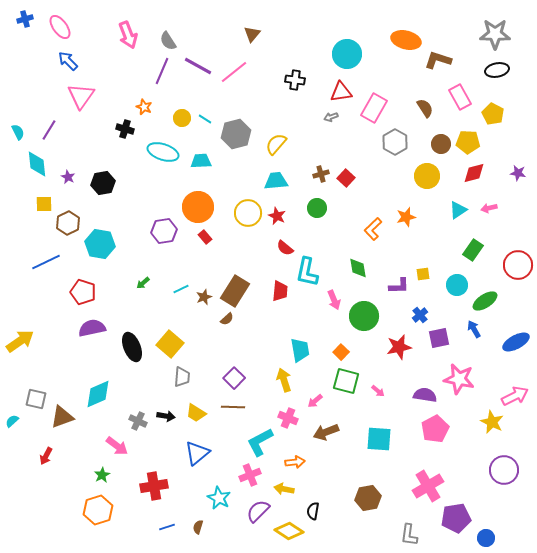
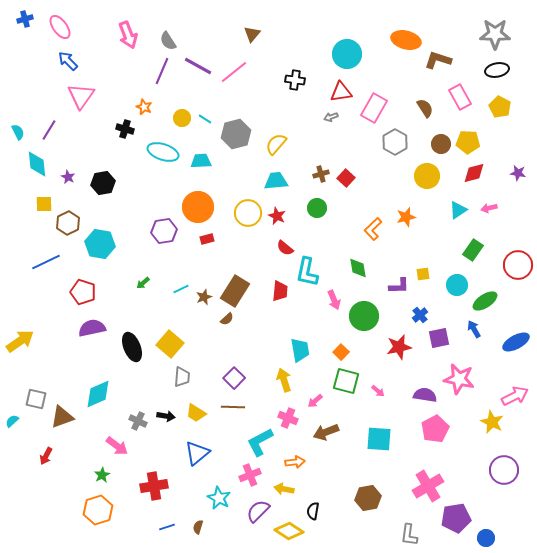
yellow pentagon at (493, 114): moved 7 px right, 7 px up
red rectangle at (205, 237): moved 2 px right, 2 px down; rotated 64 degrees counterclockwise
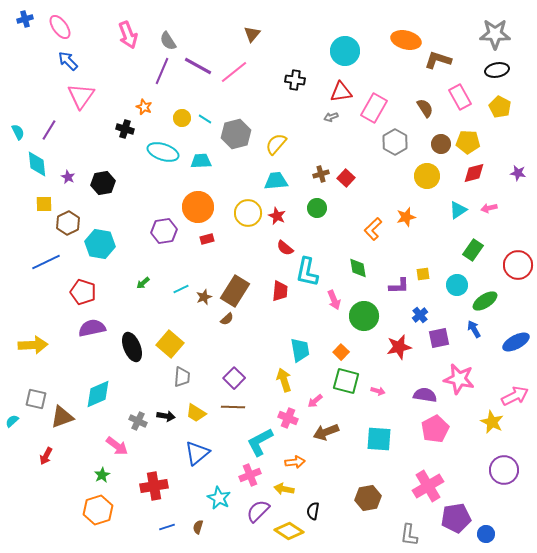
cyan circle at (347, 54): moved 2 px left, 3 px up
yellow arrow at (20, 341): moved 13 px right, 4 px down; rotated 32 degrees clockwise
pink arrow at (378, 391): rotated 24 degrees counterclockwise
blue circle at (486, 538): moved 4 px up
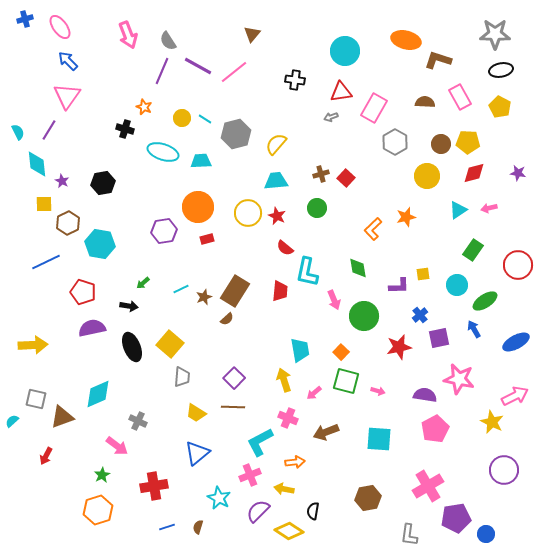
black ellipse at (497, 70): moved 4 px right
pink triangle at (81, 96): moved 14 px left
brown semicircle at (425, 108): moved 6 px up; rotated 54 degrees counterclockwise
purple star at (68, 177): moved 6 px left, 4 px down
pink arrow at (315, 401): moved 1 px left, 8 px up
black arrow at (166, 416): moved 37 px left, 110 px up
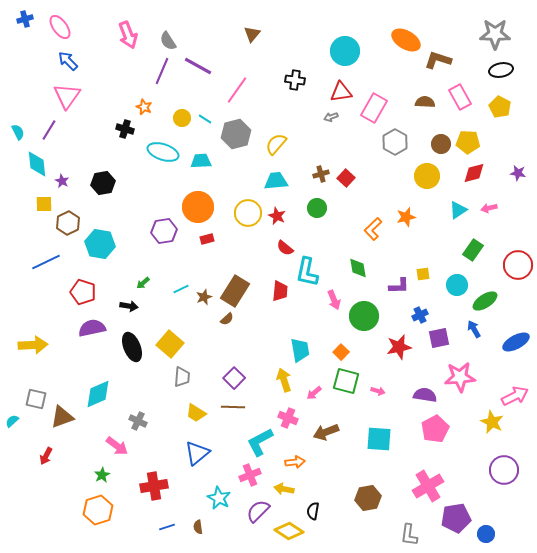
orange ellipse at (406, 40): rotated 16 degrees clockwise
pink line at (234, 72): moved 3 px right, 18 px down; rotated 16 degrees counterclockwise
blue cross at (420, 315): rotated 14 degrees clockwise
pink star at (459, 379): moved 1 px right, 2 px up; rotated 16 degrees counterclockwise
brown semicircle at (198, 527): rotated 24 degrees counterclockwise
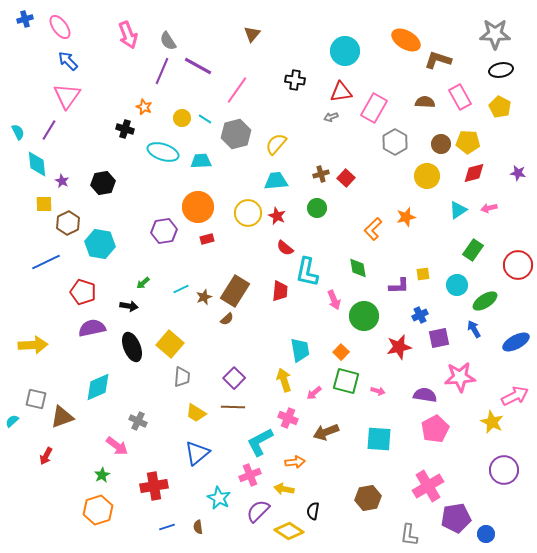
cyan diamond at (98, 394): moved 7 px up
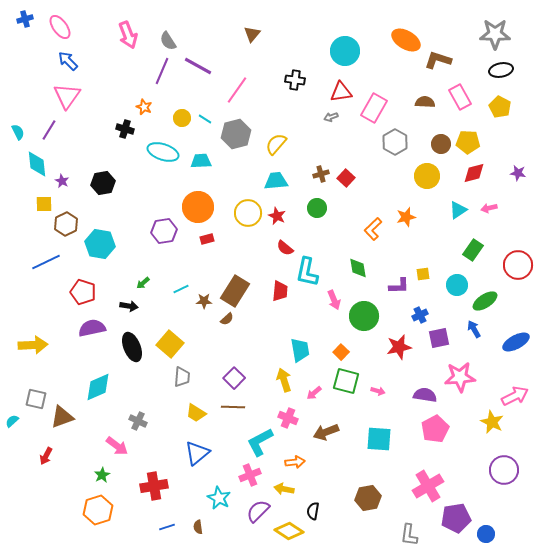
brown hexagon at (68, 223): moved 2 px left, 1 px down
brown star at (204, 297): moved 4 px down; rotated 21 degrees clockwise
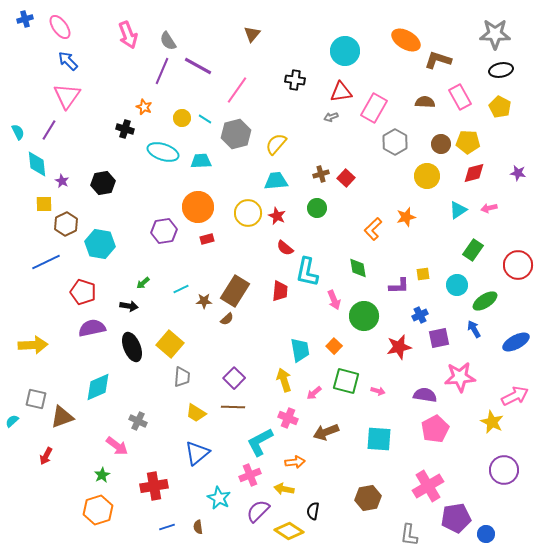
orange square at (341, 352): moved 7 px left, 6 px up
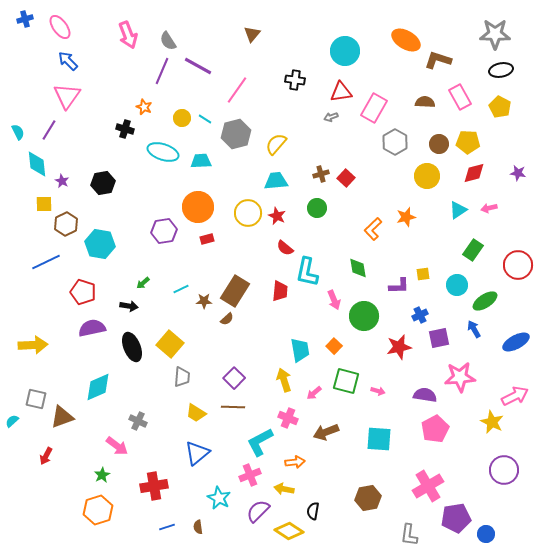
brown circle at (441, 144): moved 2 px left
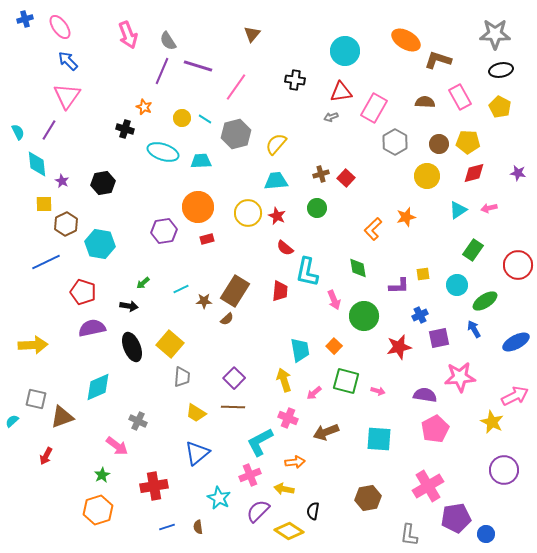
purple line at (198, 66): rotated 12 degrees counterclockwise
pink line at (237, 90): moved 1 px left, 3 px up
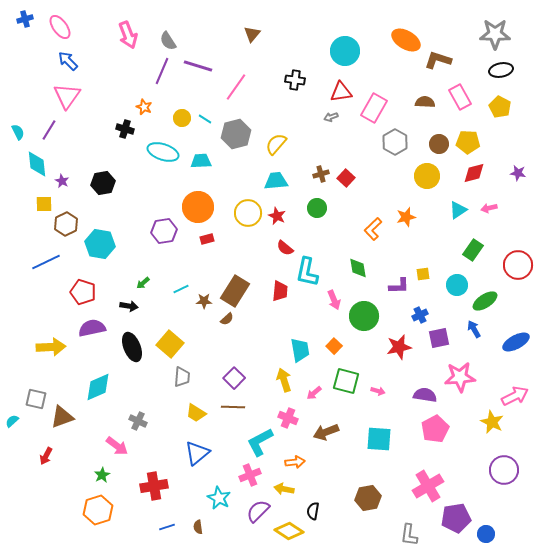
yellow arrow at (33, 345): moved 18 px right, 2 px down
